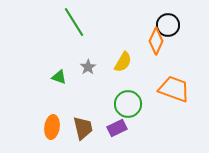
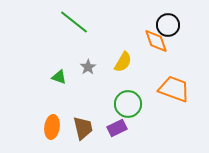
green line: rotated 20 degrees counterclockwise
orange diamond: rotated 44 degrees counterclockwise
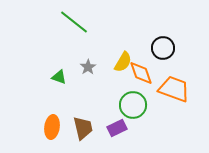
black circle: moved 5 px left, 23 px down
orange diamond: moved 15 px left, 32 px down
green circle: moved 5 px right, 1 px down
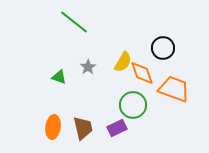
orange diamond: moved 1 px right
orange ellipse: moved 1 px right
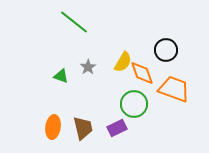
black circle: moved 3 px right, 2 px down
green triangle: moved 2 px right, 1 px up
green circle: moved 1 px right, 1 px up
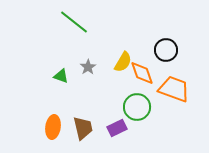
green circle: moved 3 px right, 3 px down
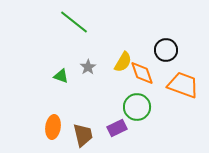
orange trapezoid: moved 9 px right, 4 px up
brown trapezoid: moved 7 px down
